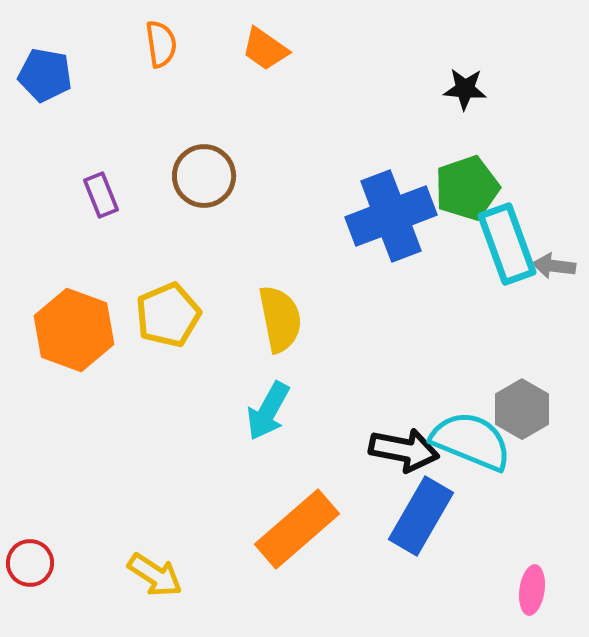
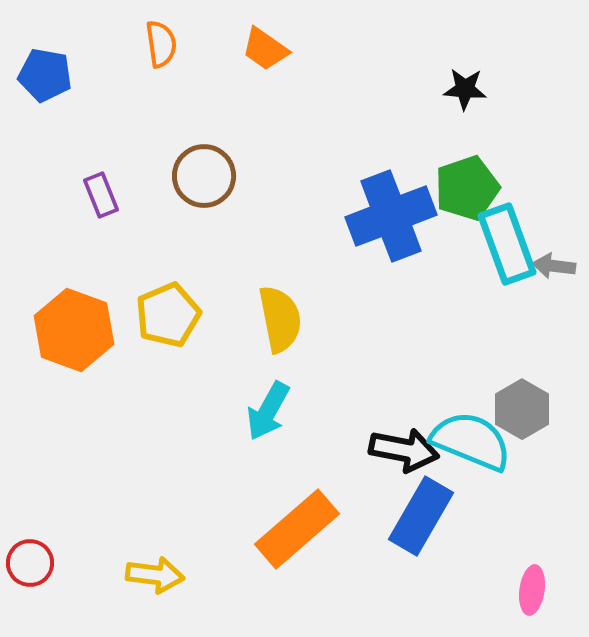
yellow arrow: rotated 26 degrees counterclockwise
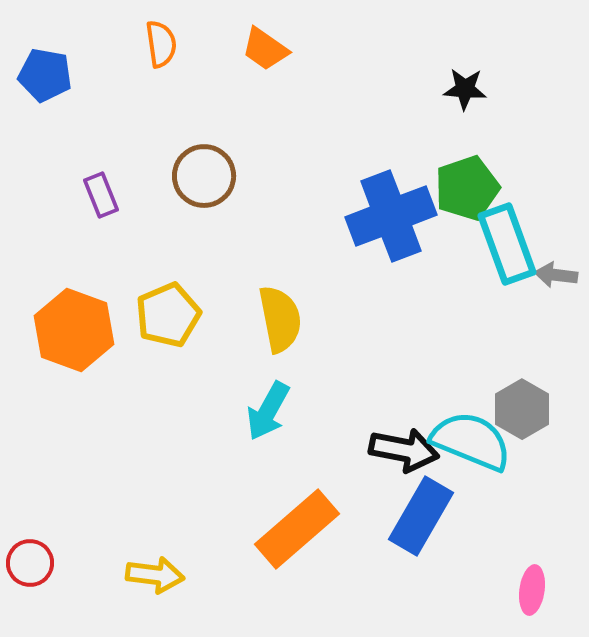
gray arrow: moved 2 px right, 9 px down
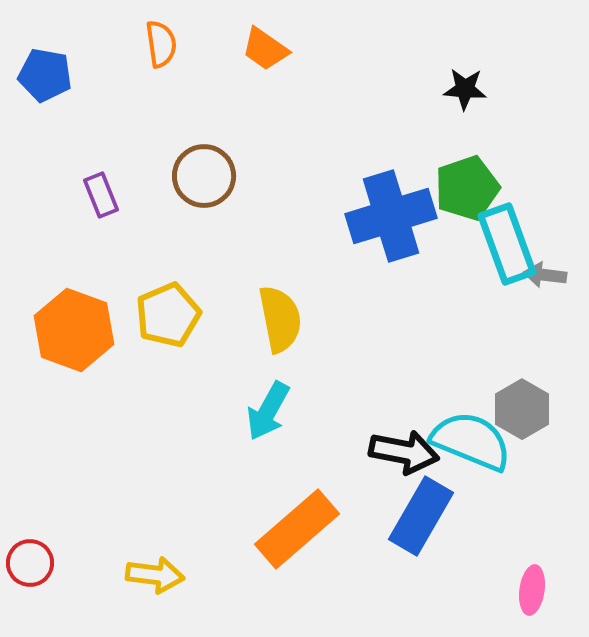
blue cross: rotated 4 degrees clockwise
gray arrow: moved 11 px left
black arrow: moved 2 px down
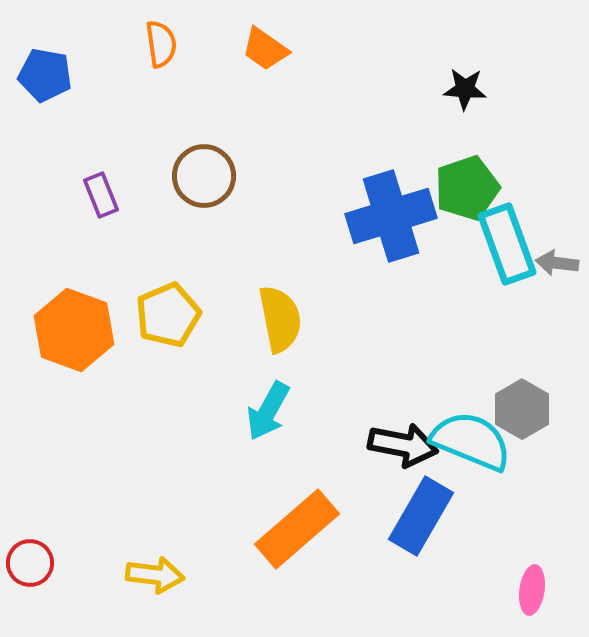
gray arrow: moved 12 px right, 12 px up
black arrow: moved 1 px left, 7 px up
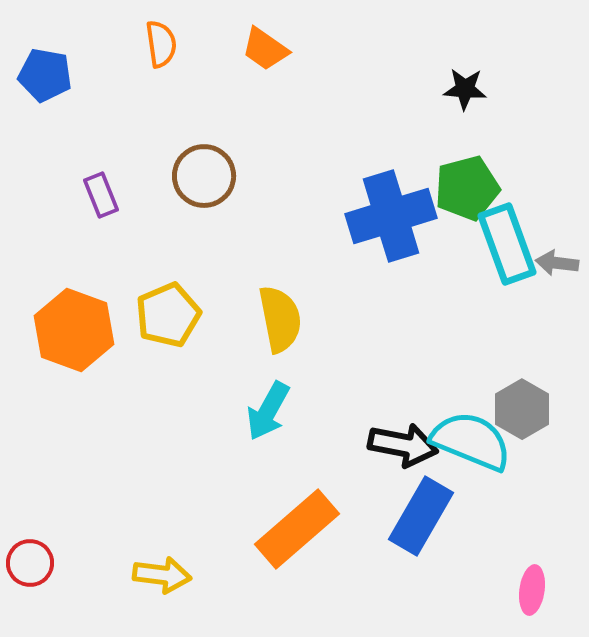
green pentagon: rotated 4 degrees clockwise
yellow arrow: moved 7 px right
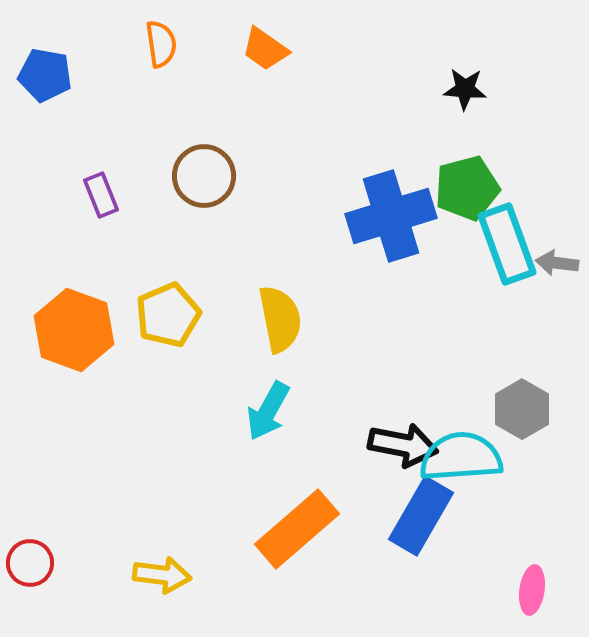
cyan semicircle: moved 10 px left, 16 px down; rotated 26 degrees counterclockwise
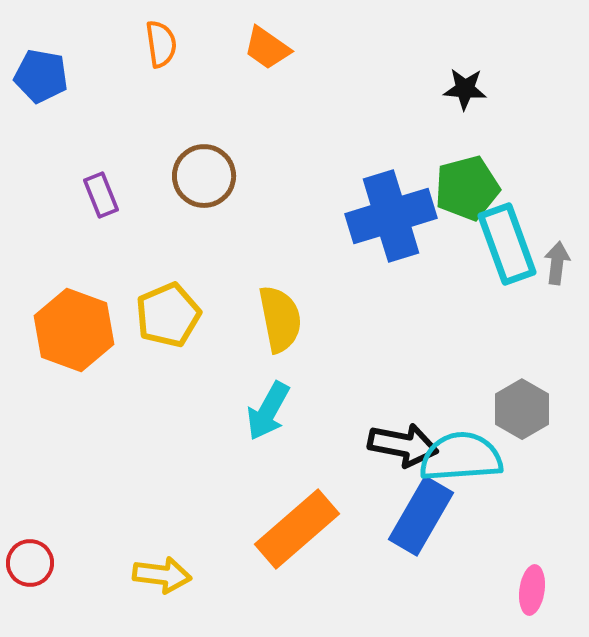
orange trapezoid: moved 2 px right, 1 px up
blue pentagon: moved 4 px left, 1 px down
gray arrow: rotated 90 degrees clockwise
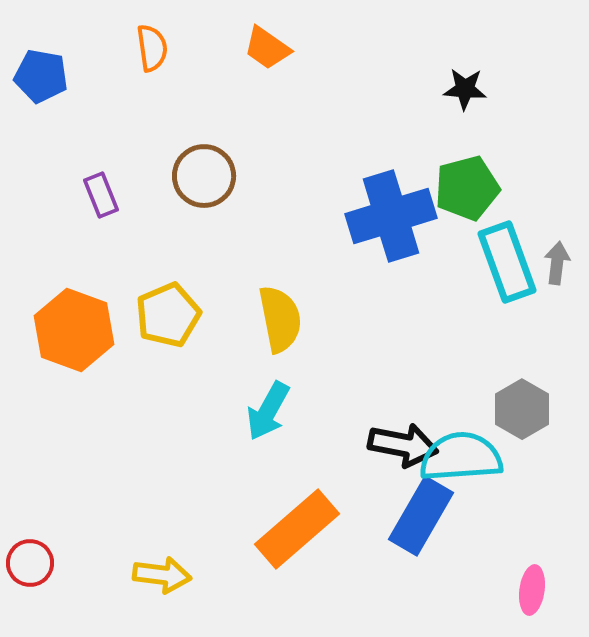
orange semicircle: moved 9 px left, 4 px down
cyan rectangle: moved 18 px down
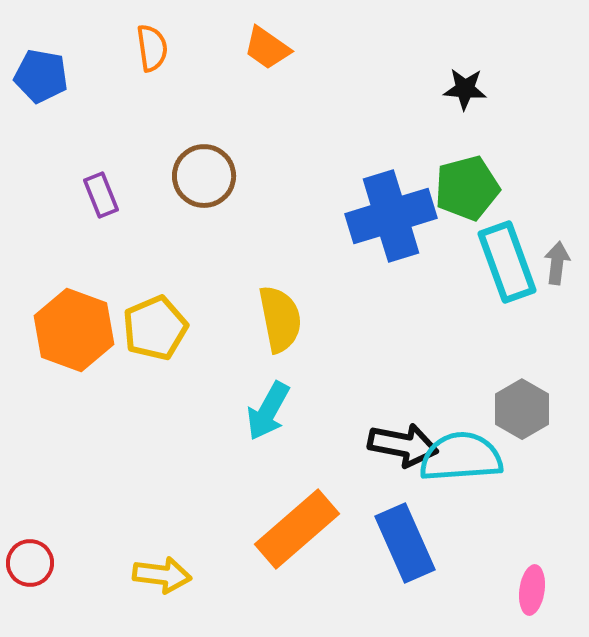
yellow pentagon: moved 13 px left, 13 px down
blue rectangle: moved 16 px left, 27 px down; rotated 54 degrees counterclockwise
